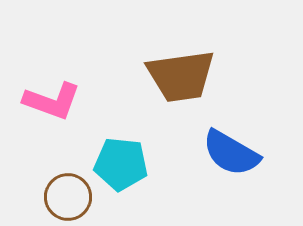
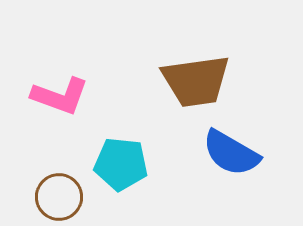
brown trapezoid: moved 15 px right, 5 px down
pink L-shape: moved 8 px right, 5 px up
brown circle: moved 9 px left
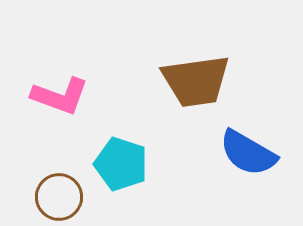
blue semicircle: moved 17 px right
cyan pentagon: rotated 12 degrees clockwise
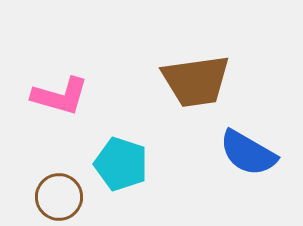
pink L-shape: rotated 4 degrees counterclockwise
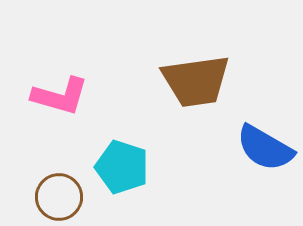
blue semicircle: moved 17 px right, 5 px up
cyan pentagon: moved 1 px right, 3 px down
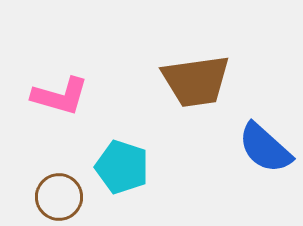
blue semicircle: rotated 12 degrees clockwise
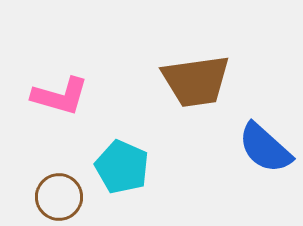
cyan pentagon: rotated 6 degrees clockwise
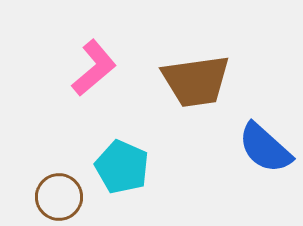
pink L-shape: moved 34 px right, 28 px up; rotated 56 degrees counterclockwise
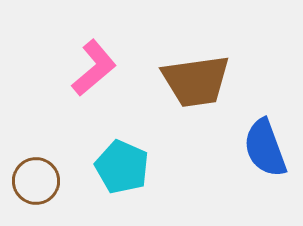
blue semicircle: rotated 28 degrees clockwise
brown circle: moved 23 px left, 16 px up
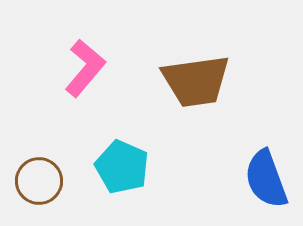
pink L-shape: moved 9 px left; rotated 10 degrees counterclockwise
blue semicircle: moved 1 px right, 31 px down
brown circle: moved 3 px right
